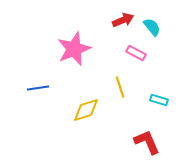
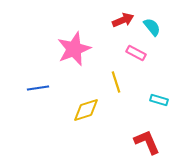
yellow line: moved 4 px left, 5 px up
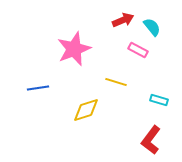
pink rectangle: moved 2 px right, 3 px up
yellow line: rotated 55 degrees counterclockwise
red L-shape: moved 4 px right, 2 px up; rotated 120 degrees counterclockwise
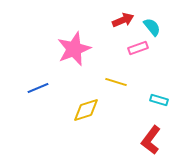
pink rectangle: moved 2 px up; rotated 48 degrees counterclockwise
blue line: rotated 15 degrees counterclockwise
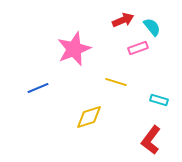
yellow diamond: moved 3 px right, 7 px down
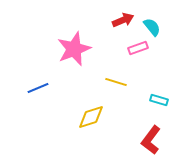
yellow diamond: moved 2 px right
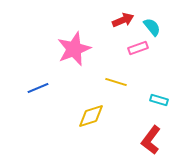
yellow diamond: moved 1 px up
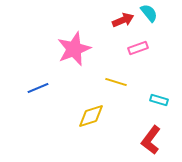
cyan semicircle: moved 3 px left, 14 px up
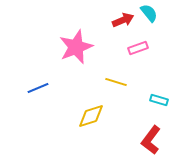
pink star: moved 2 px right, 2 px up
